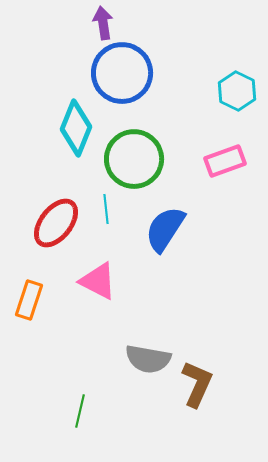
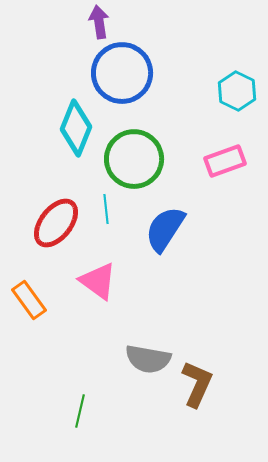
purple arrow: moved 4 px left, 1 px up
pink triangle: rotated 9 degrees clockwise
orange rectangle: rotated 54 degrees counterclockwise
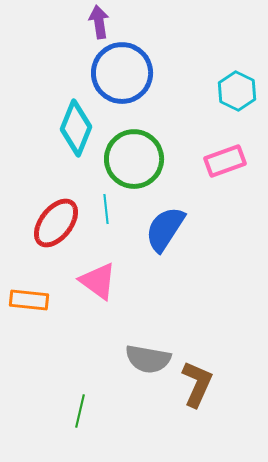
orange rectangle: rotated 48 degrees counterclockwise
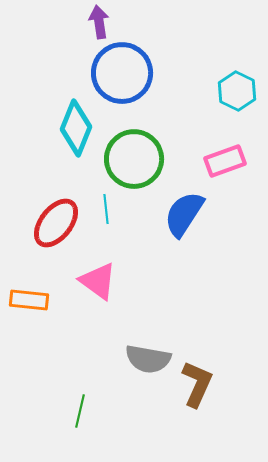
blue semicircle: moved 19 px right, 15 px up
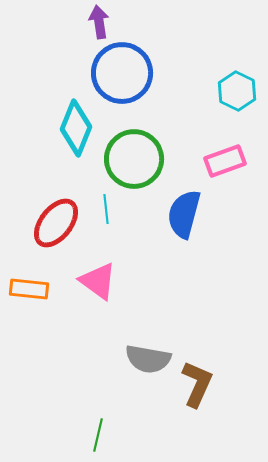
blue semicircle: rotated 18 degrees counterclockwise
orange rectangle: moved 11 px up
green line: moved 18 px right, 24 px down
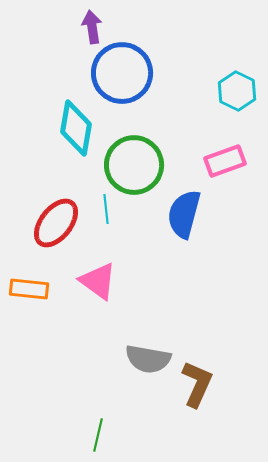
purple arrow: moved 7 px left, 5 px down
cyan diamond: rotated 12 degrees counterclockwise
green circle: moved 6 px down
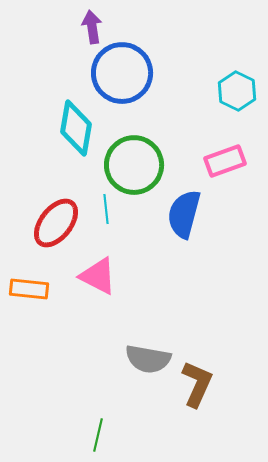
pink triangle: moved 5 px up; rotated 9 degrees counterclockwise
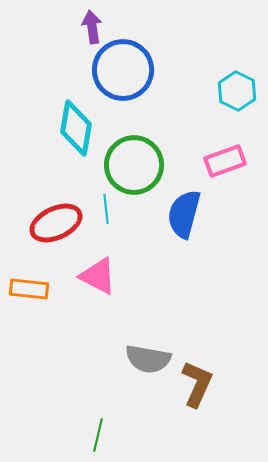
blue circle: moved 1 px right, 3 px up
red ellipse: rotated 27 degrees clockwise
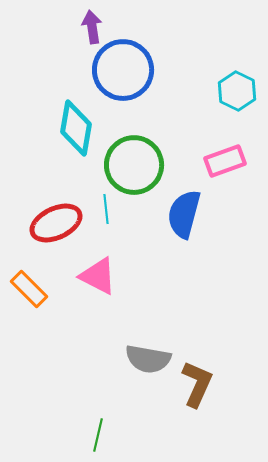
orange rectangle: rotated 39 degrees clockwise
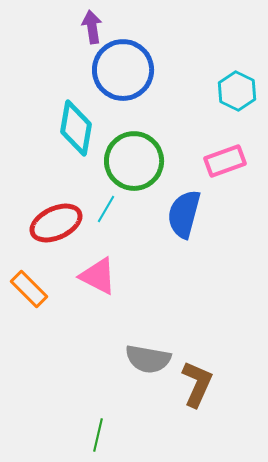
green circle: moved 4 px up
cyan line: rotated 36 degrees clockwise
